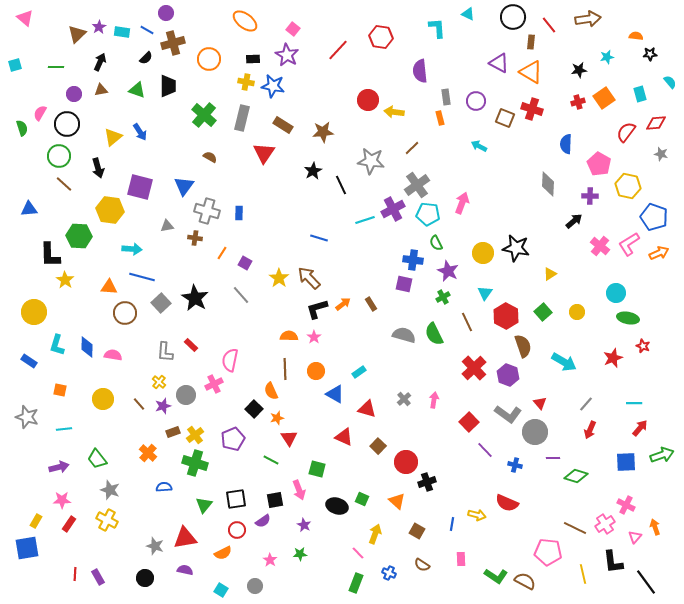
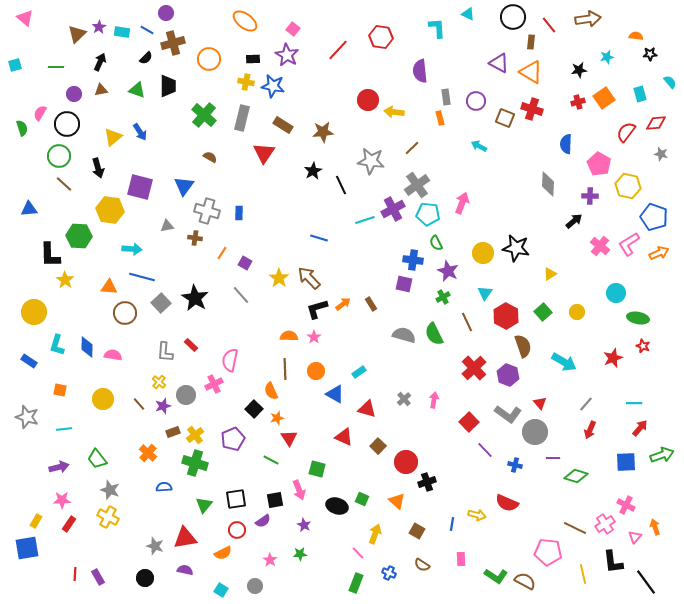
green ellipse at (628, 318): moved 10 px right
yellow cross at (107, 520): moved 1 px right, 3 px up
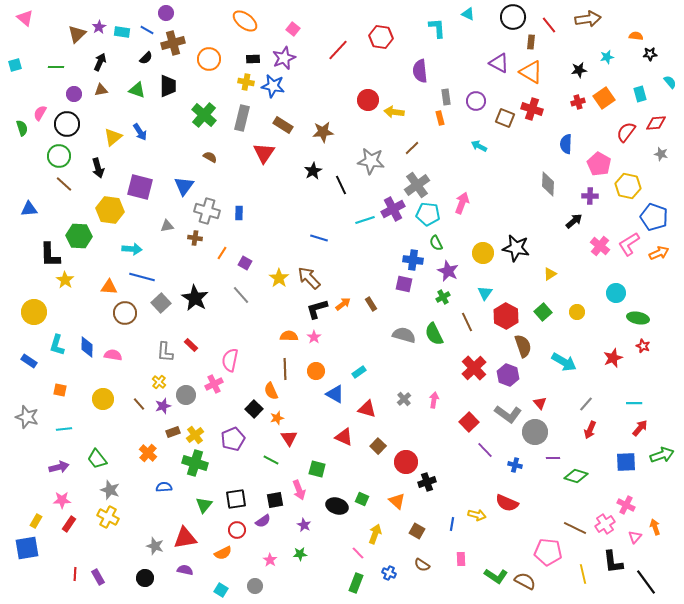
purple star at (287, 55): moved 3 px left, 3 px down; rotated 20 degrees clockwise
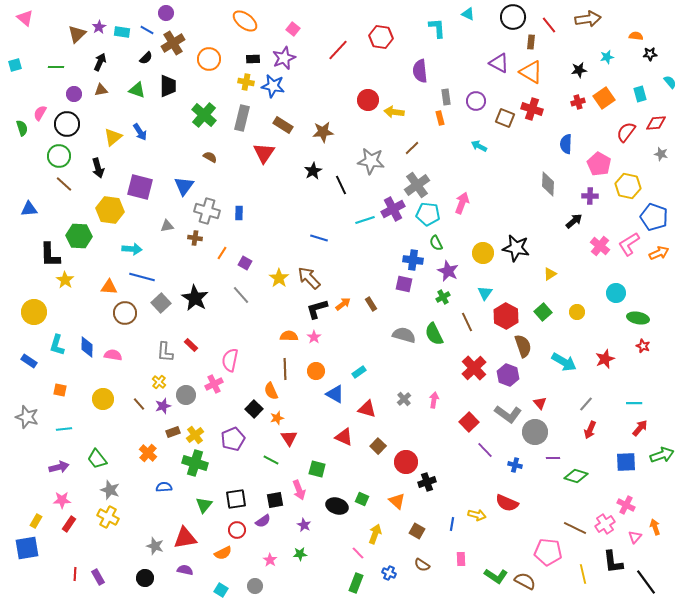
brown cross at (173, 43): rotated 15 degrees counterclockwise
red star at (613, 358): moved 8 px left, 1 px down
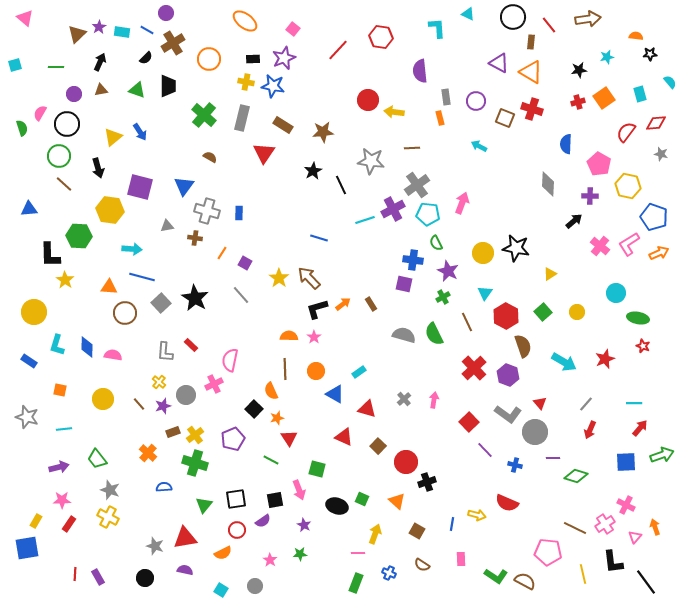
brown line at (412, 148): rotated 42 degrees clockwise
pink line at (358, 553): rotated 48 degrees counterclockwise
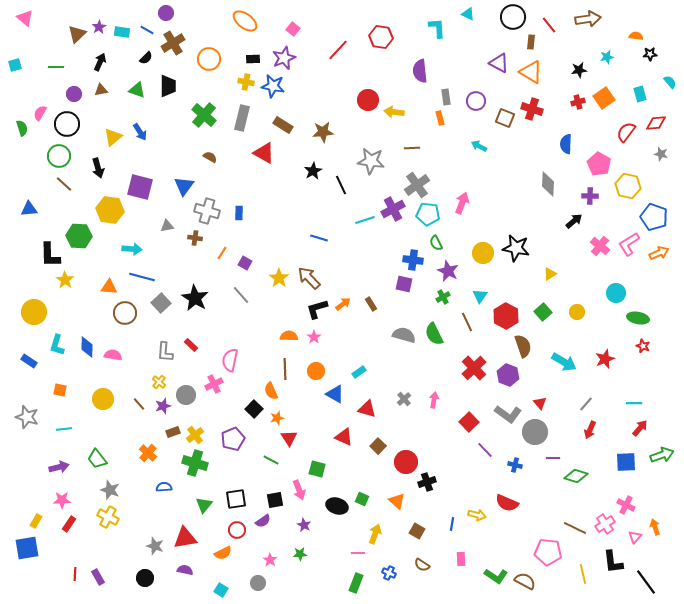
red triangle at (264, 153): rotated 35 degrees counterclockwise
cyan triangle at (485, 293): moved 5 px left, 3 px down
gray circle at (255, 586): moved 3 px right, 3 px up
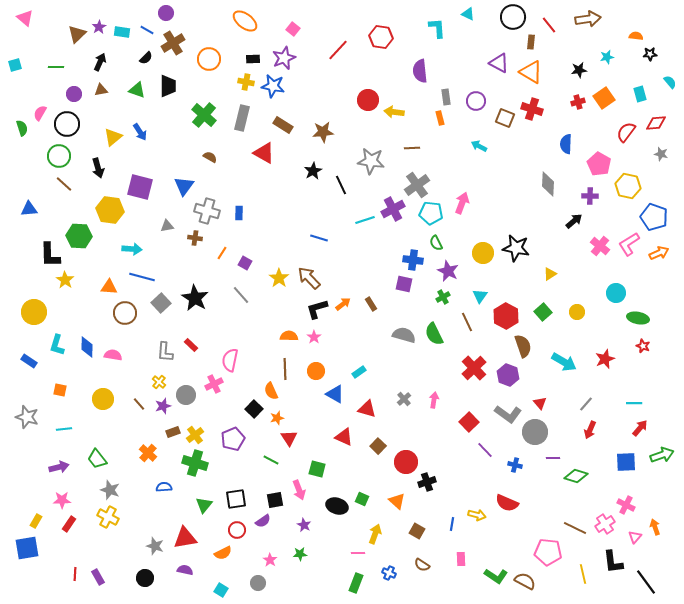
cyan pentagon at (428, 214): moved 3 px right, 1 px up
